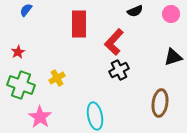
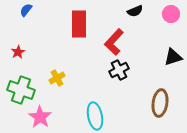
green cross: moved 5 px down
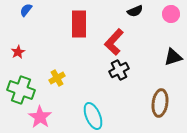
cyan ellipse: moved 2 px left; rotated 12 degrees counterclockwise
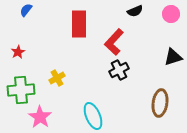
green cross: rotated 24 degrees counterclockwise
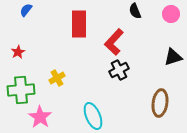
black semicircle: rotated 91 degrees clockwise
